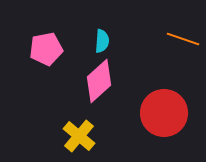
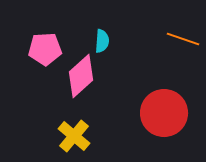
pink pentagon: moved 1 px left; rotated 8 degrees clockwise
pink diamond: moved 18 px left, 5 px up
yellow cross: moved 5 px left
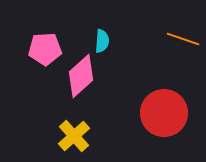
yellow cross: rotated 8 degrees clockwise
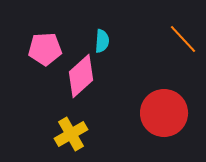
orange line: rotated 28 degrees clockwise
yellow cross: moved 3 px left, 2 px up; rotated 12 degrees clockwise
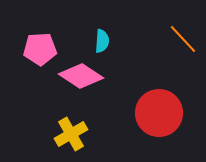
pink pentagon: moved 5 px left
pink diamond: rotated 75 degrees clockwise
red circle: moved 5 px left
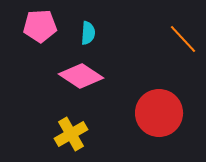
cyan semicircle: moved 14 px left, 8 px up
pink pentagon: moved 23 px up
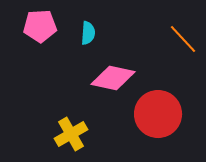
pink diamond: moved 32 px right, 2 px down; rotated 21 degrees counterclockwise
red circle: moved 1 px left, 1 px down
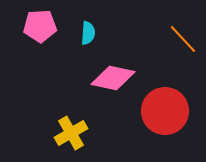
red circle: moved 7 px right, 3 px up
yellow cross: moved 1 px up
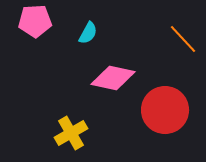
pink pentagon: moved 5 px left, 5 px up
cyan semicircle: rotated 25 degrees clockwise
red circle: moved 1 px up
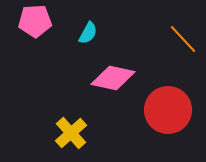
red circle: moved 3 px right
yellow cross: rotated 12 degrees counterclockwise
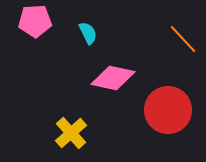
cyan semicircle: rotated 55 degrees counterclockwise
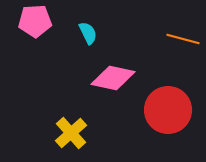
orange line: rotated 32 degrees counterclockwise
